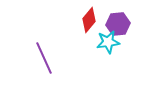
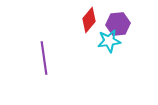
cyan star: moved 1 px right, 1 px up
purple line: rotated 16 degrees clockwise
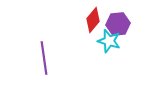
red diamond: moved 4 px right
cyan star: rotated 25 degrees clockwise
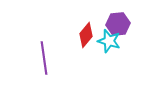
red diamond: moved 7 px left, 15 px down
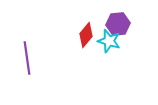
purple line: moved 17 px left
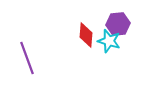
red diamond: rotated 35 degrees counterclockwise
purple line: rotated 12 degrees counterclockwise
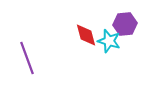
purple hexagon: moved 7 px right
red diamond: rotated 20 degrees counterclockwise
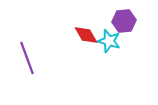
purple hexagon: moved 1 px left, 3 px up
red diamond: rotated 15 degrees counterclockwise
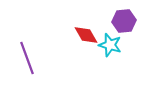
cyan star: moved 1 px right, 4 px down
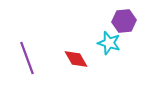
red diamond: moved 10 px left, 24 px down
cyan star: moved 1 px left, 2 px up
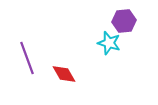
red diamond: moved 12 px left, 15 px down
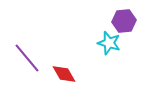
purple line: rotated 20 degrees counterclockwise
